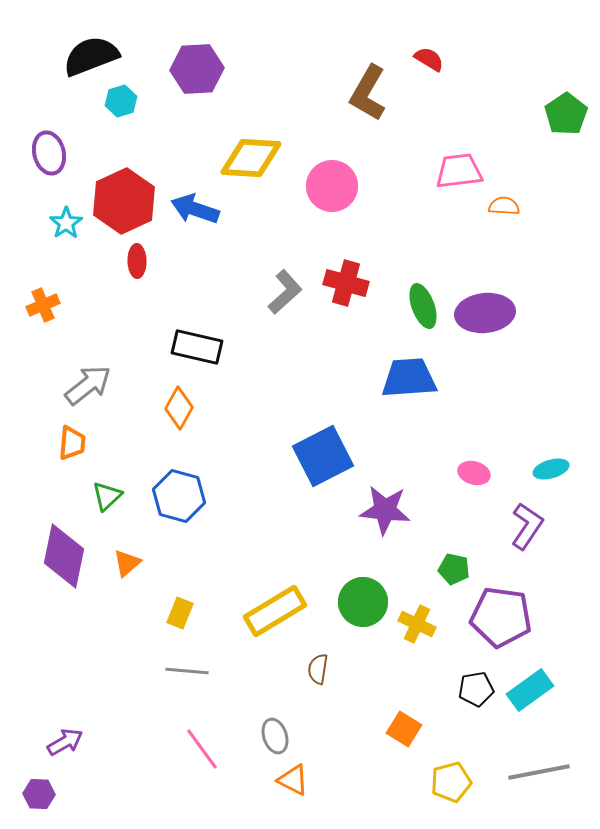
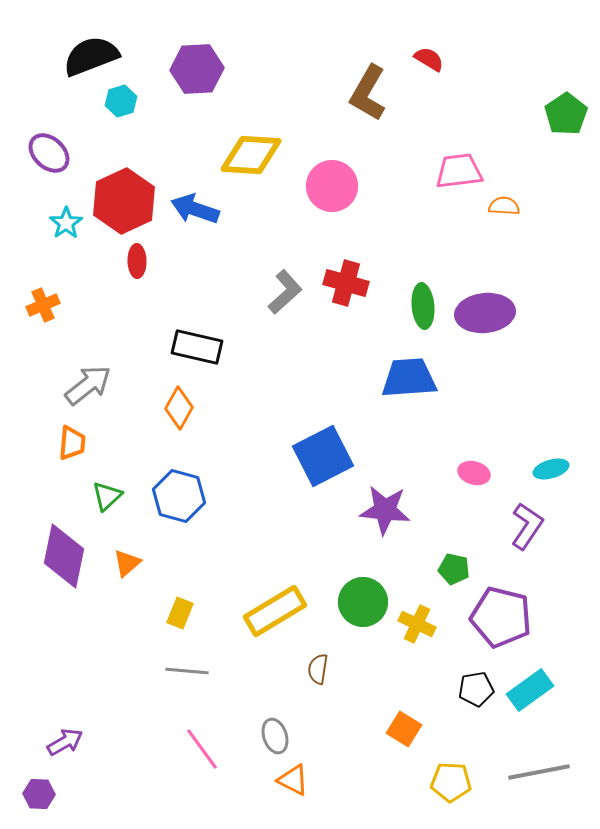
purple ellipse at (49, 153): rotated 33 degrees counterclockwise
yellow diamond at (251, 158): moved 3 px up
green ellipse at (423, 306): rotated 15 degrees clockwise
purple pentagon at (501, 617): rotated 6 degrees clockwise
yellow pentagon at (451, 782): rotated 18 degrees clockwise
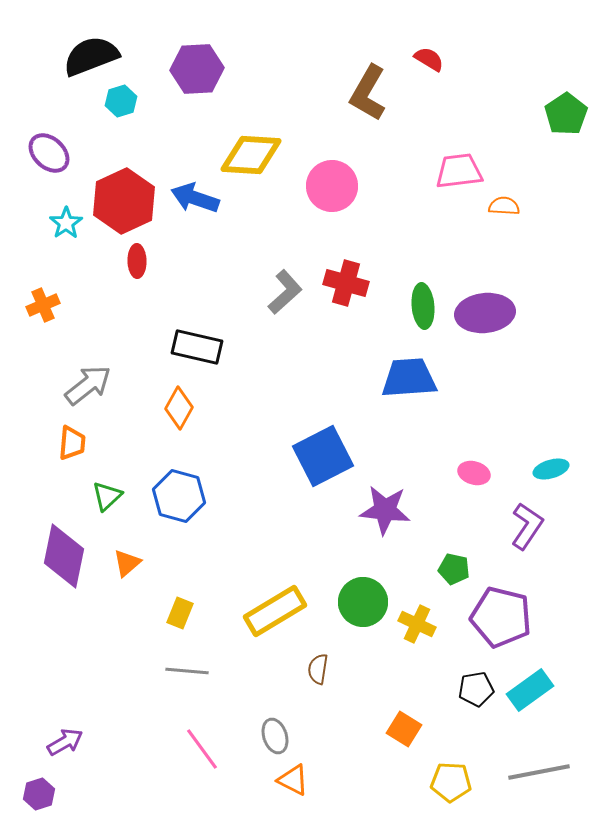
blue arrow at (195, 209): moved 11 px up
purple hexagon at (39, 794): rotated 20 degrees counterclockwise
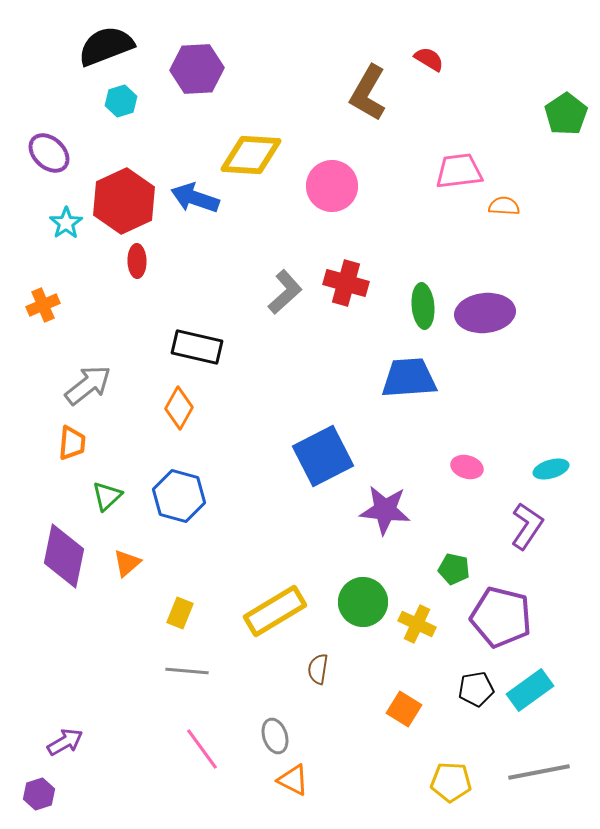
black semicircle at (91, 56): moved 15 px right, 10 px up
pink ellipse at (474, 473): moved 7 px left, 6 px up
orange square at (404, 729): moved 20 px up
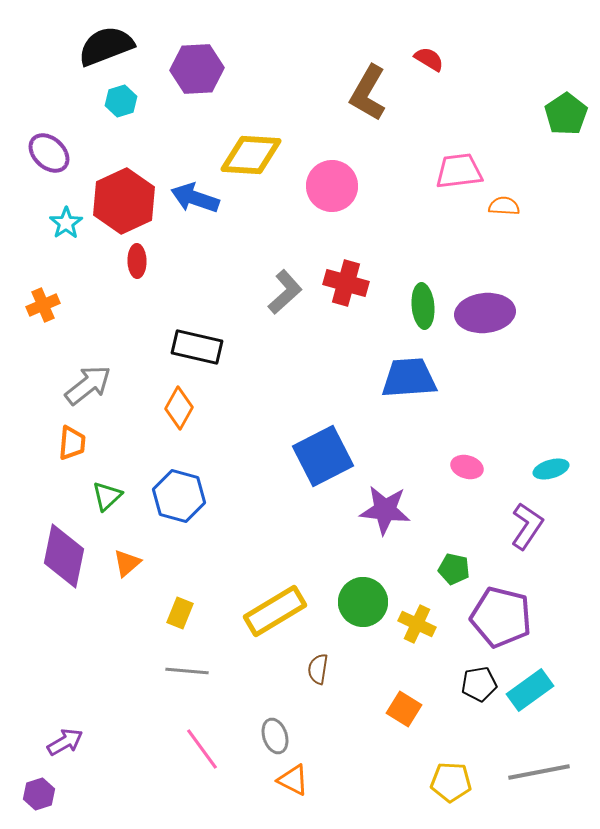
black pentagon at (476, 689): moved 3 px right, 5 px up
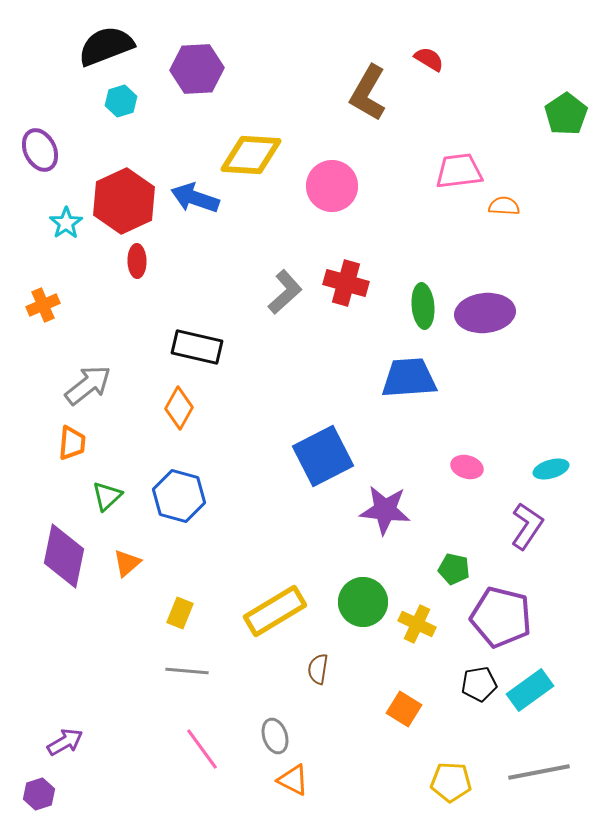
purple ellipse at (49, 153): moved 9 px left, 3 px up; rotated 21 degrees clockwise
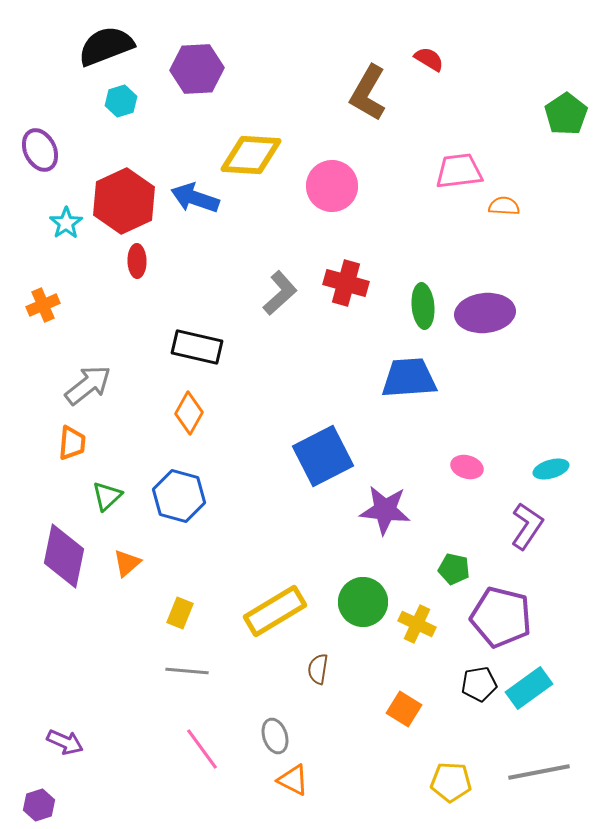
gray L-shape at (285, 292): moved 5 px left, 1 px down
orange diamond at (179, 408): moved 10 px right, 5 px down
cyan rectangle at (530, 690): moved 1 px left, 2 px up
purple arrow at (65, 742): rotated 54 degrees clockwise
purple hexagon at (39, 794): moved 11 px down
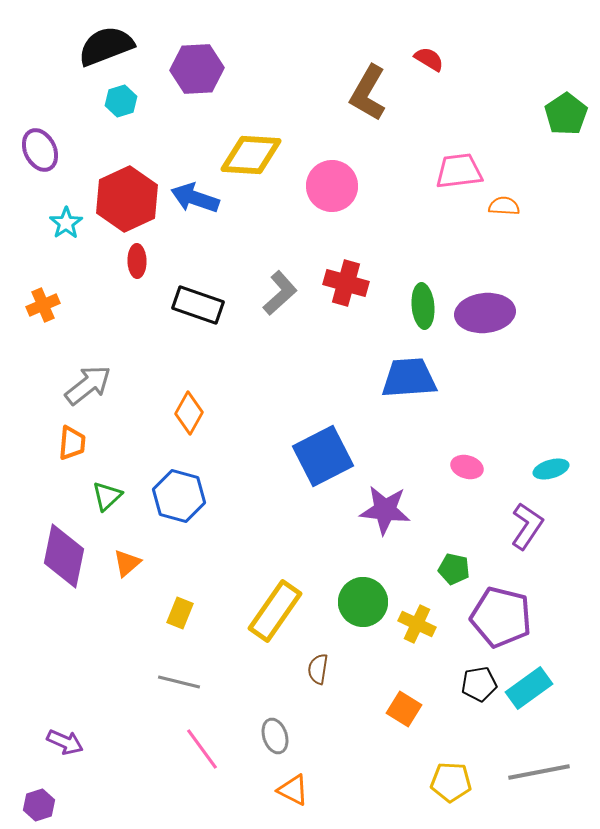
red hexagon at (124, 201): moved 3 px right, 2 px up
black rectangle at (197, 347): moved 1 px right, 42 px up; rotated 6 degrees clockwise
yellow rectangle at (275, 611): rotated 24 degrees counterclockwise
gray line at (187, 671): moved 8 px left, 11 px down; rotated 9 degrees clockwise
orange triangle at (293, 780): moved 10 px down
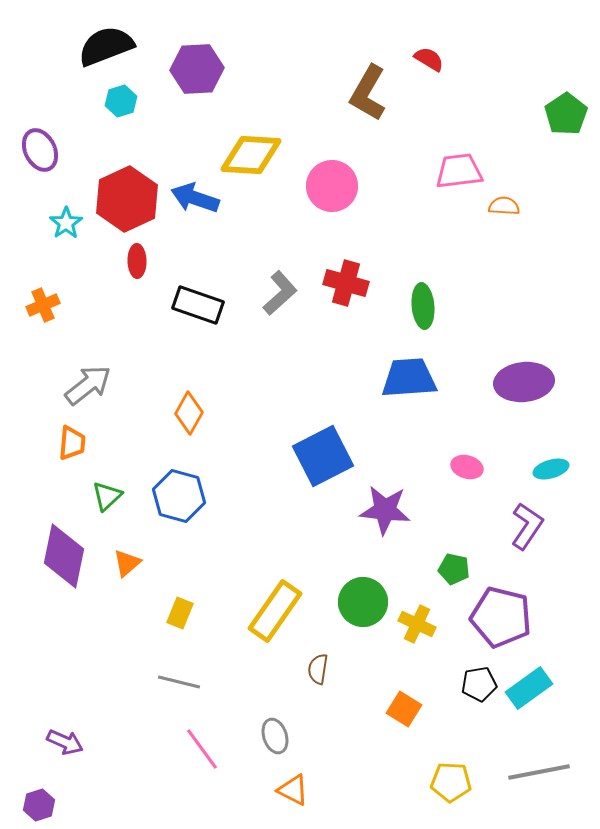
purple ellipse at (485, 313): moved 39 px right, 69 px down
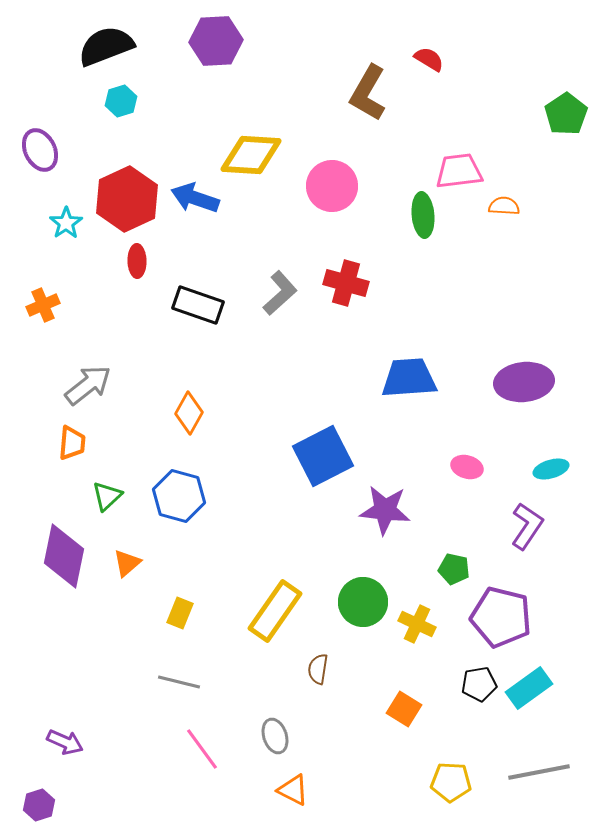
purple hexagon at (197, 69): moved 19 px right, 28 px up
green ellipse at (423, 306): moved 91 px up
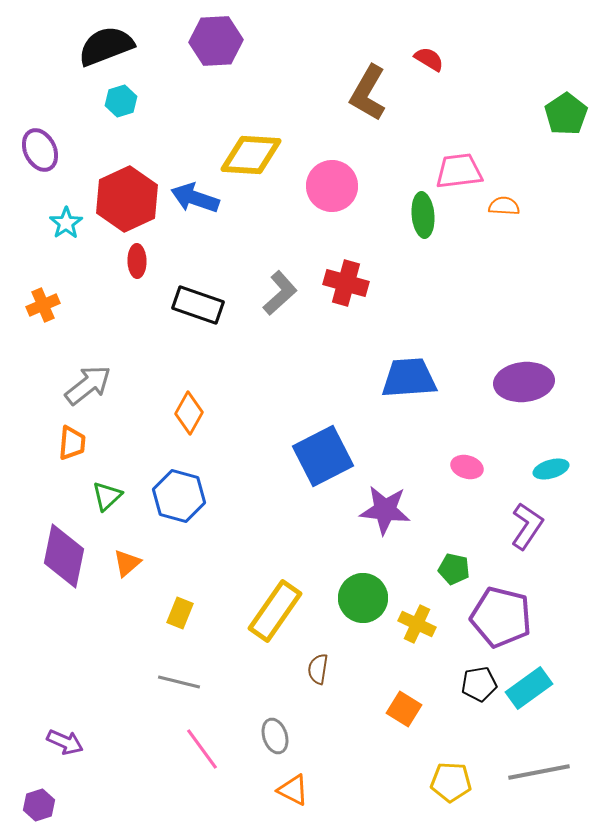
green circle at (363, 602): moved 4 px up
